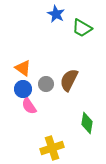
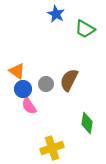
green trapezoid: moved 3 px right, 1 px down
orange triangle: moved 6 px left, 3 px down
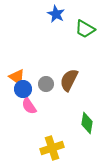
orange triangle: moved 6 px down
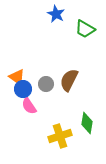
yellow cross: moved 8 px right, 12 px up
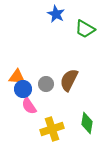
orange triangle: rotated 30 degrees counterclockwise
yellow cross: moved 8 px left, 7 px up
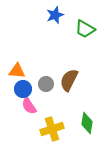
blue star: moved 1 px left, 1 px down; rotated 24 degrees clockwise
orange triangle: moved 6 px up
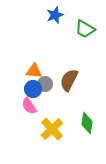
orange triangle: moved 17 px right
gray circle: moved 1 px left
blue circle: moved 10 px right
yellow cross: rotated 25 degrees counterclockwise
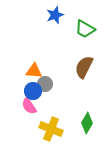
brown semicircle: moved 15 px right, 13 px up
blue circle: moved 2 px down
green diamond: rotated 20 degrees clockwise
yellow cross: moved 1 px left; rotated 25 degrees counterclockwise
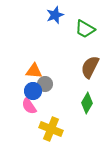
brown semicircle: moved 6 px right
green diamond: moved 20 px up
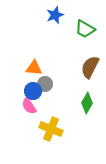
orange triangle: moved 3 px up
